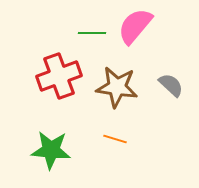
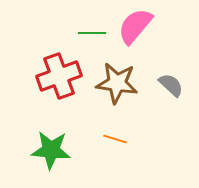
brown star: moved 4 px up
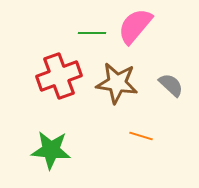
orange line: moved 26 px right, 3 px up
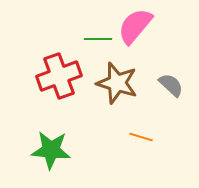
green line: moved 6 px right, 6 px down
brown star: rotated 9 degrees clockwise
orange line: moved 1 px down
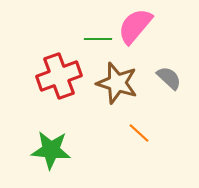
gray semicircle: moved 2 px left, 7 px up
orange line: moved 2 px left, 4 px up; rotated 25 degrees clockwise
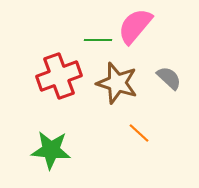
green line: moved 1 px down
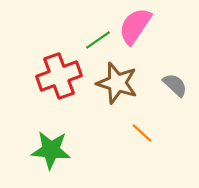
pink semicircle: rotated 6 degrees counterclockwise
green line: rotated 36 degrees counterclockwise
gray semicircle: moved 6 px right, 7 px down
orange line: moved 3 px right
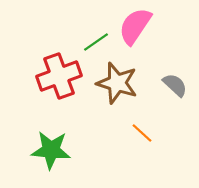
green line: moved 2 px left, 2 px down
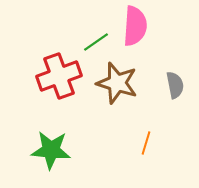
pink semicircle: rotated 150 degrees clockwise
gray semicircle: rotated 36 degrees clockwise
orange line: moved 4 px right, 10 px down; rotated 65 degrees clockwise
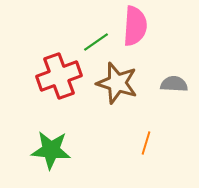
gray semicircle: moved 1 px left, 1 px up; rotated 76 degrees counterclockwise
